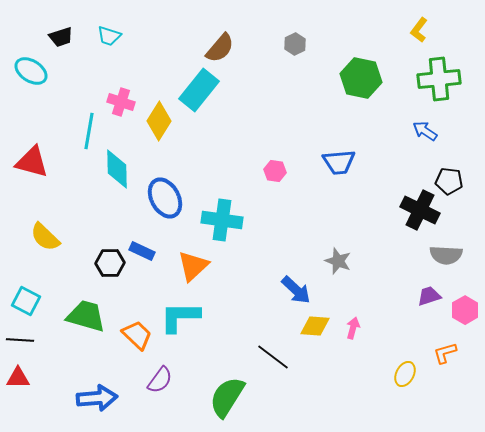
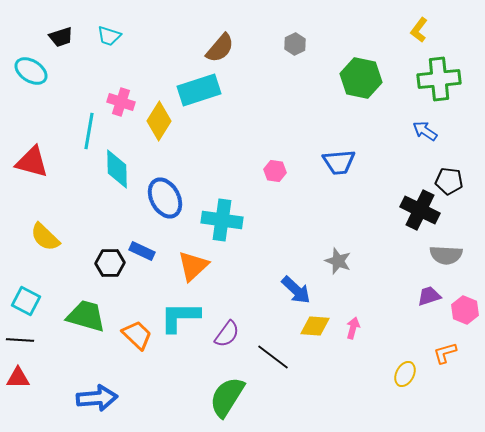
cyan rectangle at (199, 90): rotated 33 degrees clockwise
pink hexagon at (465, 310): rotated 8 degrees counterclockwise
purple semicircle at (160, 380): moved 67 px right, 46 px up
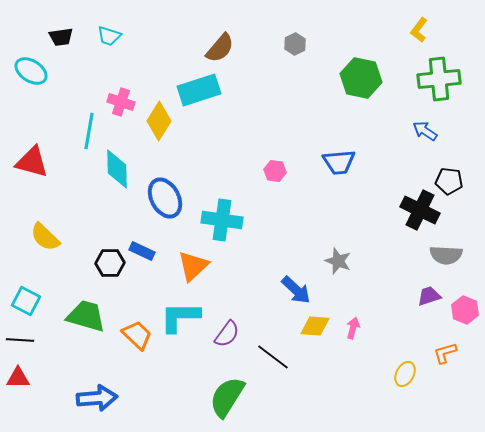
black trapezoid at (61, 37): rotated 10 degrees clockwise
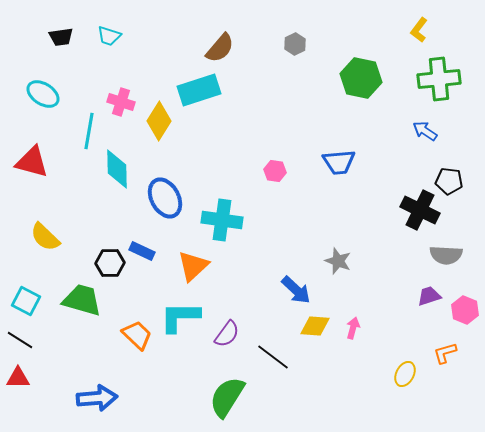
cyan ellipse at (31, 71): moved 12 px right, 23 px down
green trapezoid at (86, 316): moved 4 px left, 16 px up
black line at (20, 340): rotated 28 degrees clockwise
